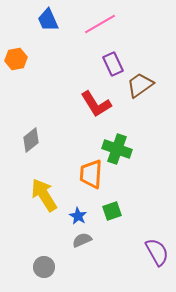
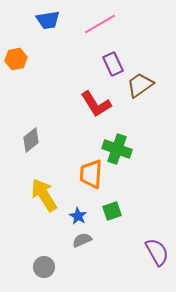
blue trapezoid: rotated 75 degrees counterclockwise
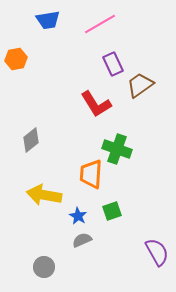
yellow arrow: rotated 48 degrees counterclockwise
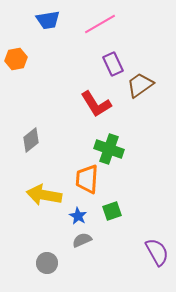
green cross: moved 8 px left
orange trapezoid: moved 4 px left, 5 px down
gray circle: moved 3 px right, 4 px up
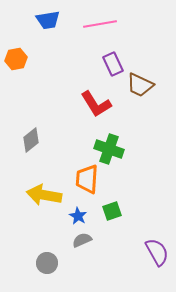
pink line: rotated 20 degrees clockwise
brown trapezoid: rotated 120 degrees counterclockwise
